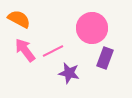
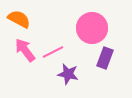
pink line: moved 1 px down
purple star: moved 1 px left, 1 px down
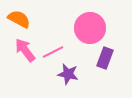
pink circle: moved 2 px left
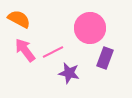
purple star: moved 1 px right, 1 px up
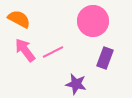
pink circle: moved 3 px right, 7 px up
purple star: moved 7 px right, 11 px down
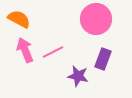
pink circle: moved 3 px right, 2 px up
pink arrow: rotated 15 degrees clockwise
purple rectangle: moved 2 px left, 1 px down
purple star: moved 2 px right, 8 px up
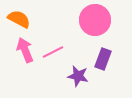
pink circle: moved 1 px left, 1 px down
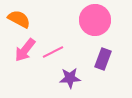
pink arrow: rotated 120 degrees counterclockwise
purple star: moved 8 px left, 2 px down; rotated 15 degrees counterclockwise
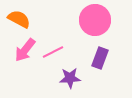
purple rectangle: moved 3 px left, 1 px up
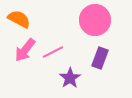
purple star: rotated 30 degrees counterclockwise
